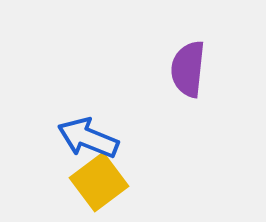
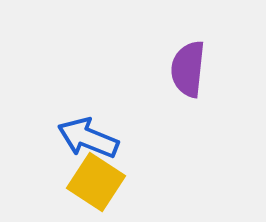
yellow square: moved 3 px left; rotated 20 degrees counterclockwise
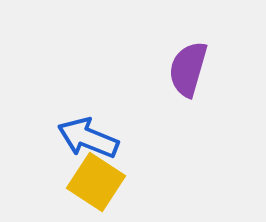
purple semicircle: rotated 10 degrees clockwise
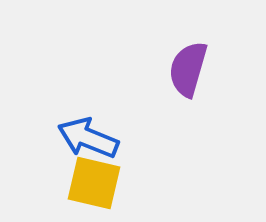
yellow square: moved 2 px left, 1 px down; rotated 20 degrees counterclockwise
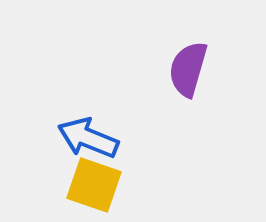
yellow square: moved 2 px down; rotated 6 degrees clockwise
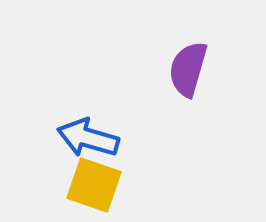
blue arrow: rotated 6 degrees counterclockwise
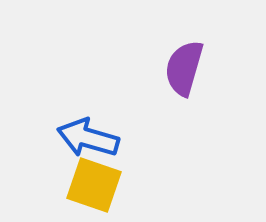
purple semicircle: moved 4 px left, 1 px up
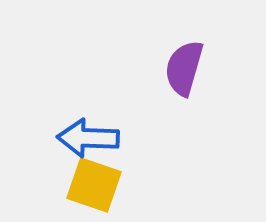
blue arrow: rotated 14 degrees counterclockwise
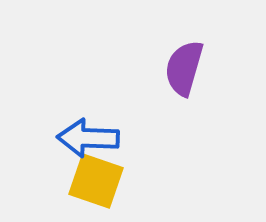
yellow square: moved 2 px right, 4 px up
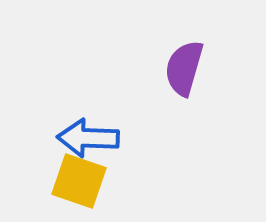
yellow square: moved 17 px left
